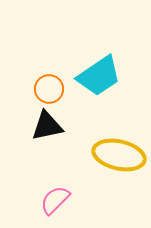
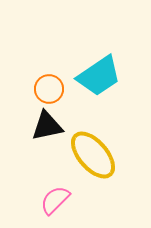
yellow ellipse: moved 26 px left; rotated 36 degrees clockwise
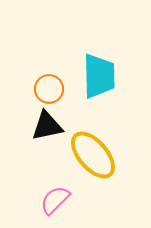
cyan trapezoid: rotated 57 degrees counterclockwise
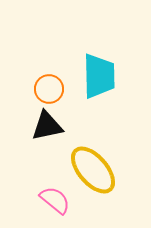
yellow ellipse: moved 15 px down
pink semicircle: rotated 84 degrees clockwise
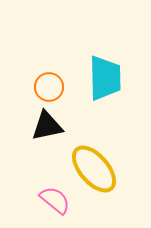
cyan trapezoid: moved 6 px right, 2 px down
orange circle: moved 2 px up
yellow ellipse: moved 1 px right, 1 px up
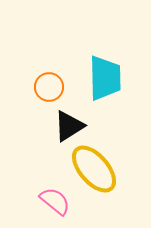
black triangle: moved 22 px right; rotated 20 degrees counterclockwise
pink semicircle: moved 1 px down
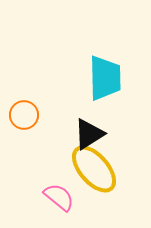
orange circle: moved 25 px left, 28 px down
black triangle: moved 20 px right, 8 px down
pink semicircle: moved 4 px right, 4 px up
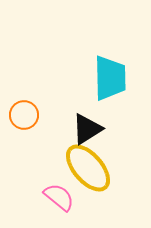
cyan trapezoid: moved 5 px right
black triangle: moved 2 px left, 5 px up
yellow ellipse: moved 6 px left, 1 px up
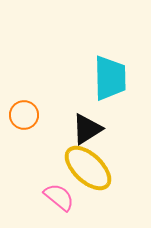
yellow ellipse: rotated 6 degrees counterclockwise
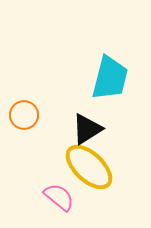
cyan trapezoid: rotated 15 degrees clockwise
yellow ellipse: moved 1 px right, 1 px up
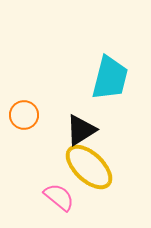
black triangle: moved 6 px left, 1 px down
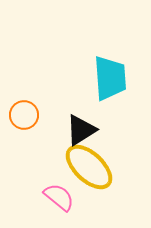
cyan trapezoid: rotated 18 degrees counterclockwise
